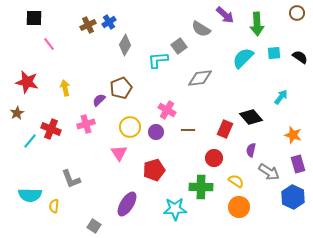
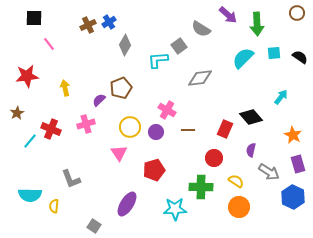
purple arrow at (225, 15): moved 3 px right
red star at (27, 82): moved 6 px up; rotated 20 degrees counterclockwise
orange star at (293, 135): rotated 12 degrees clockwise
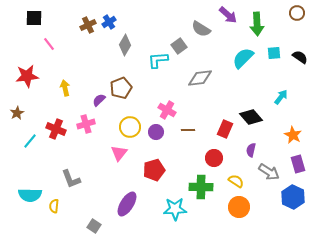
red cross at (51, 129): moved 5 px right
pink triangle at (119, 153): rotated 12 degrees clockwise
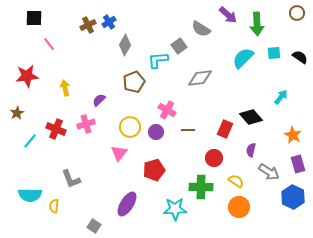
brown pentagon at (121, 88): moved 13 px right, 6 px up
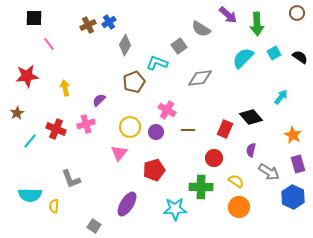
cyan square at (274, 53): rotated 24 degrees counterclockwise
cyan L-shape at (158, 60): moved 1 px left, 3 px down; rotated 25 degrees clockwise
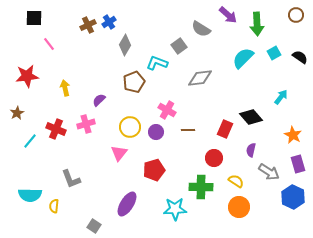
brown circle at (297, 13): moved 1 px left, 2 px down
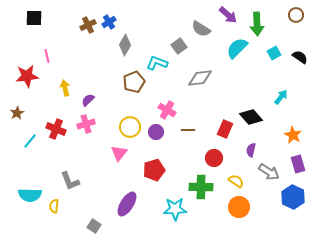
pink line at (49, 44): moved 2 px left, 12 px down; rotated 24 degrees clockwise
cyan semicircle at (243, 58): moved 6 px left, 10 px up
purple semicircle at (99, 100): moved 11 px left
gray L-shape at (71, 179): moved 1 px left, 2 px down
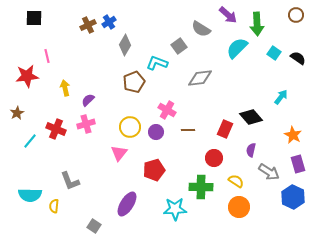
cyan square at (274, 53): rotated 24 degrees counterclockwise
black semicircle at (300, 57): moved 2 px left, 1 px down
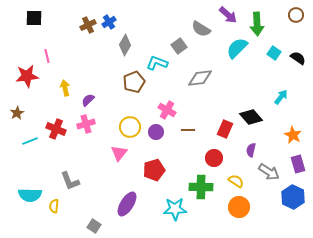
cyan line at (30, 141): rotated 28 degrees clockwise
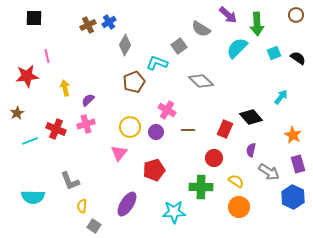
cyan square at (274, 53): rotated 32 degrees clockwise
gray diamond at (200, 78): moved 1 px right, 3 px down; rotated 50 degrees clockwise
cyan semicircle at (30, 195): moved 3 px right, 2 px down
yellow semicircle at (54, 206): moved 28 px right
cyan star at (175, 209): moved 1 px left, 3 px down
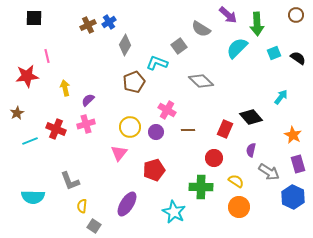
cyan star at (174, 212): rotated 30 degrees clockwise
